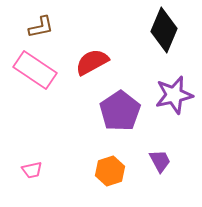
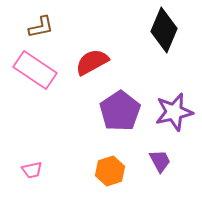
purple star: moved 17 px down
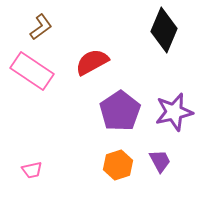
brown L-shape: rotated 24 degrees counterclockwise
pink rectangle: moved 3 px left, 1 px down
orange hexagon: moved 8 px right, 6 px up
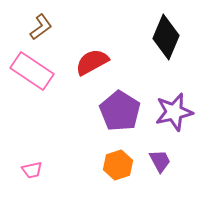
black diamond: moved 2 px right, 7 px down
purple pentagon: rotated 6 degrees counterclockwise
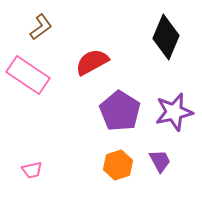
pink rectangle: moved 4 px left, 4 px down
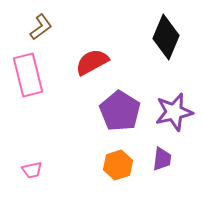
pink rectangle: rotated 42 degrees clockwise
purple trapezoid: moved 2 px right, 2 px up; rotated 35 degrees clockwise
